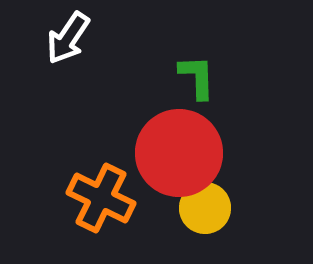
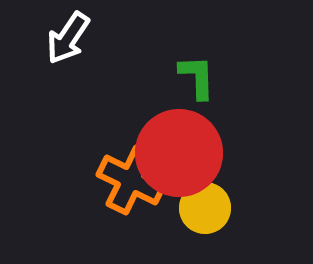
orange cross: moved 30 px right, 18 px up
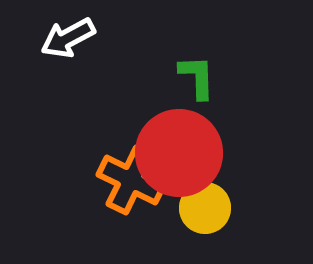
white arrow: rotated 28 degrees clockwise
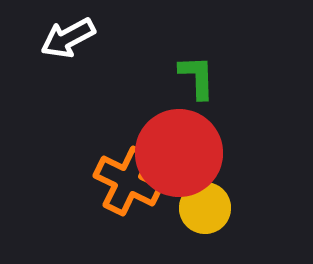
orange cross: moved 3 px left, 1 px down
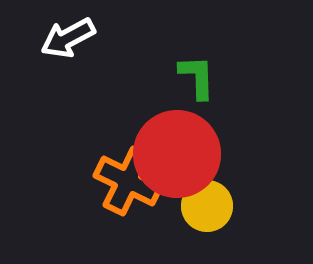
red circle: moved 2 px left, 1 px down
yellow circle: moved 2 px right, 2 px up
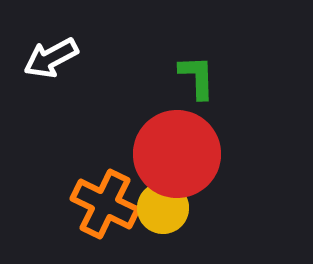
white arrow: moved 17 px left, 20 px down
orange cross: moved 23 px left, 23 px down
yellow circle: moved 44 px left, 2 px down
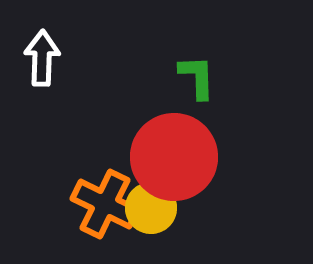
white arrow: moved 9 px left; rotated 120 degrees clockwise
red circle: moved 3 px left, 3 px down
yellow circle: moved 12 px left
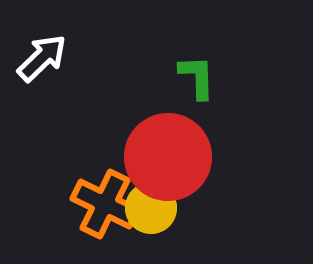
white arrow: rotated 44 degrees clockwise
red circle: moved 6 px left
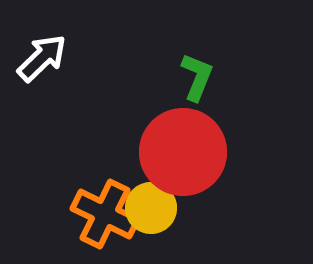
green L-shape: rotated 24 degrees clockwise
red circle: moved 15 px right, 5 px up
orange cross: moved 10 px down
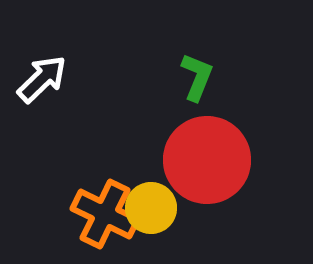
white arrow: moved 21 px down
red circle: moved 24 px right, 8 px down
